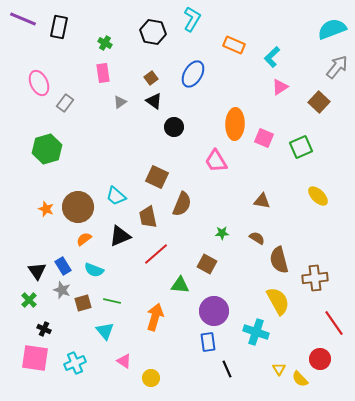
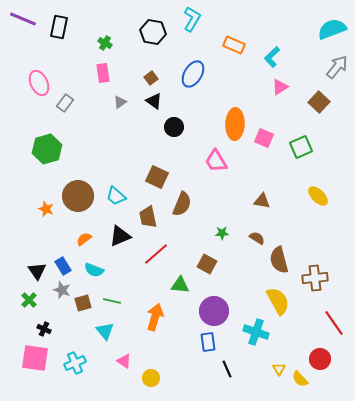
brown circle at (78, 207): moved 11 px up
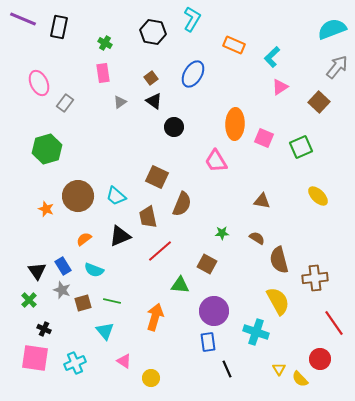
red line at (156, 254): moved 4 px right, 3 px up
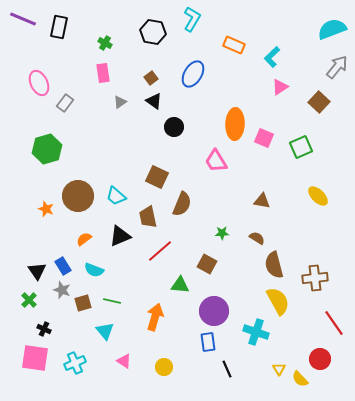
brown semicircle at (279, 260): moved 5 px left, 5 px down
yellow circle at (151, 378): moved 13 px right, 11 px up
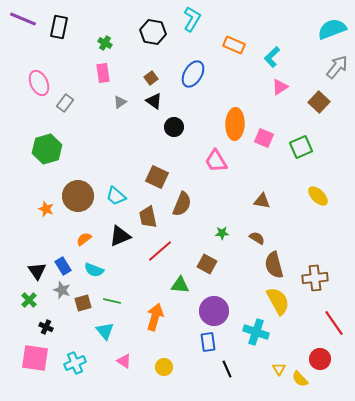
black cross at (44, 329): moved 2 px right, 2 px up
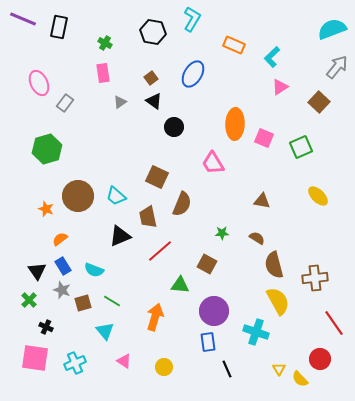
pink trapezoid at (216, 161): moved 3 px left, 2 px down
orange semicircle at (84, 239): moved 24 px left
green line at (112, 301): rotated 18 degrees clockwise
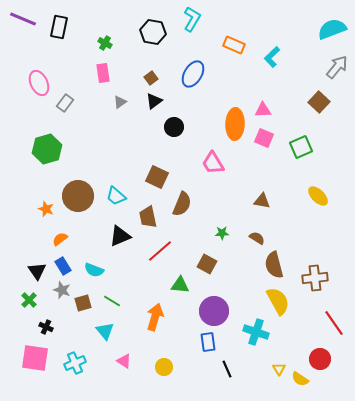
pink triangle at (280, 87): moved 17 px left, 23 px down; rotated 30 degrees clockwise
black triangle at (154, 101): rotated 48 degrees clockwise
yellow semicircle at (300, 379): rotated 12 degrees counterclockwise
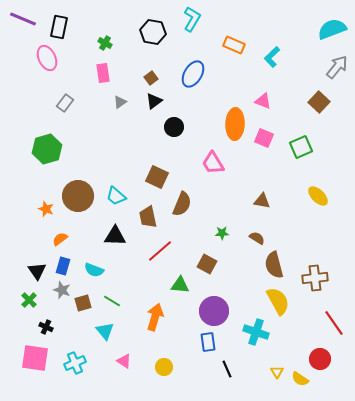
pink ellipse at (39, 83): moved 8 px right, 25 px up
pink triangle at (263, 110): moved 9 px up; rotated 24 degrees clockwise
black triangle at (120, 236): moved 5 px left; rotated 25 degrees clockwise
blue rectangle at (63, 266): rotated 48 degrees clockwise
yellow triangle at (279, 369): moved 2 px left, 3 px down
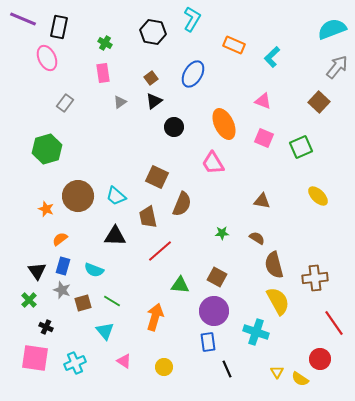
orange ellipse at (235, 124): moved 11 px left; rotated 28 degrees counterclockwise
brown square at (207, 264): moved 10 px right, 13 px down
